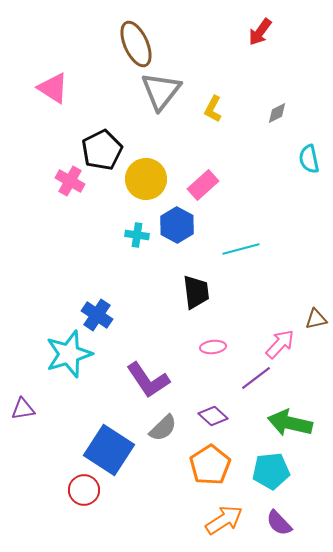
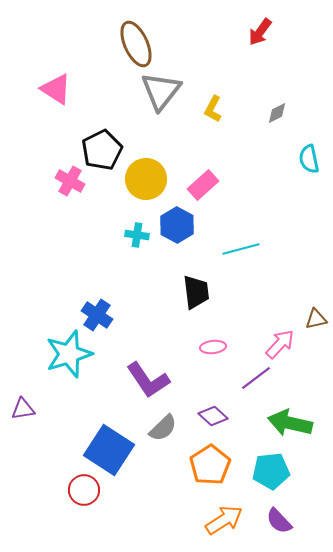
pink triangle: moved 3 px right, 1 px down
purple semicircle: moved 2 px up
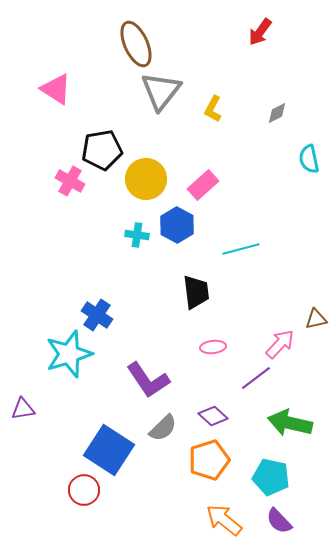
black pentagon: rotated 18 degrees clockwise
orange pentagon: moved 1 px left, 5 px up; rotated 15 degrees clockwise
cyan pentagon: moved 6 px down; rotated 18 degrees clockwise
orange arrow: rotated 108 degrees counterclockwise
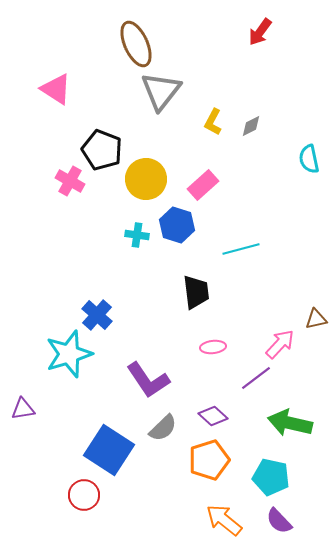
yellow L-shape: moved 13 px down
gray diamond: moved 26 px left, 13 px down
black pentagon: rotated 30 degrees clockwise
blue hexagon: rotated 12 degrees counterclockwise
blue cross: rotated 8 degrees clockwise
red circle: moved 5 px down
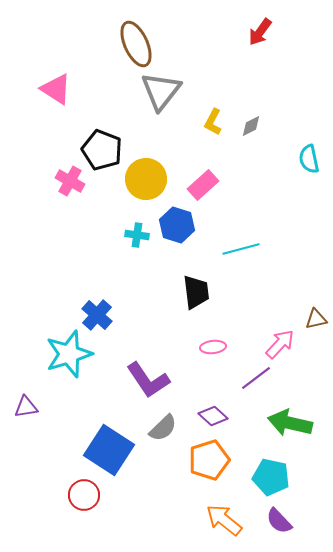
purple triangle: moved 3 px right, 2 px up
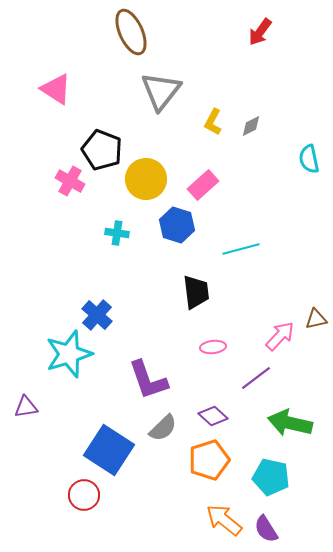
brown ellipse: moved 5 px left, 12 px up
cyan cross: moved 20 px left, 2 px up
pink arrow: moved 8 px up
purple L-shape: rotated 15 degrees clockwise
purple semicircle: moved 13 px left, 8 px down; rotated 12 degrees clockwise
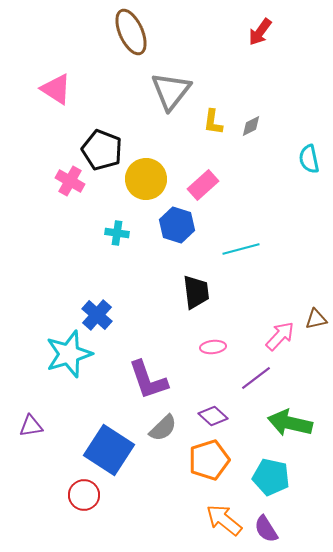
gray triangle: moved 10 px right
yellow L-shape: rotated 20 degrees counterclockwise
purple triangle: moved 5 px right, 19 px down
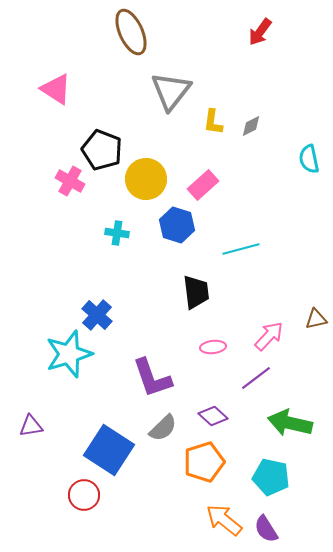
pink arrow: moved 11 px left
purple L-shape: moved 4 px right, 2 px up
orange pentagon: moved 5 px left, 2 px down
